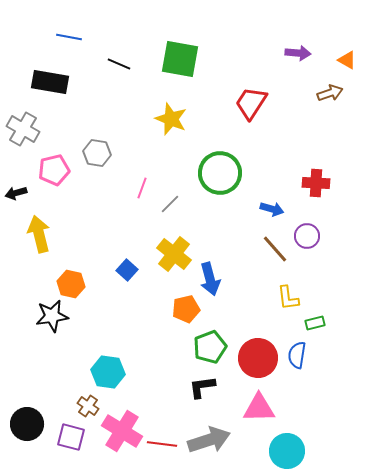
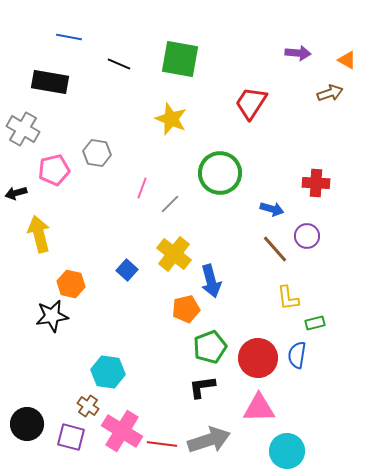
blue arrow at (210, 279): moved 1 px right, 2 px down
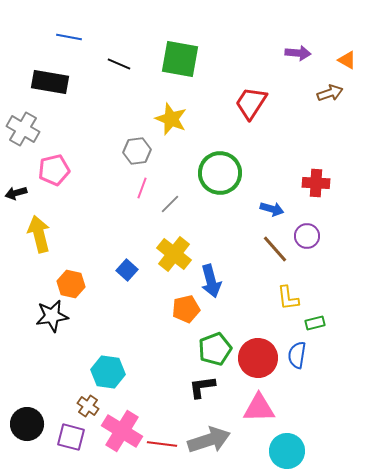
gray hexagon at (97, 153): moved 40 px right, 2 px up; rotated 16 degrees counterclockwise
green pentagon at (210, 347): moved 5 px right, 2 px down
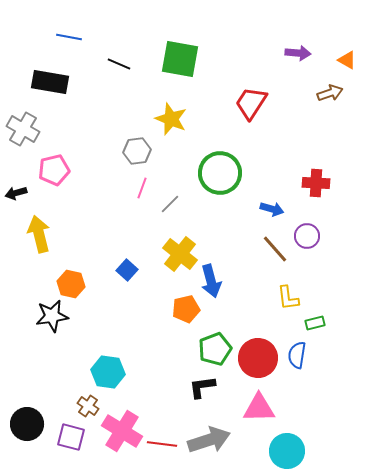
yellow cross at (174, 254): moved 6 px right
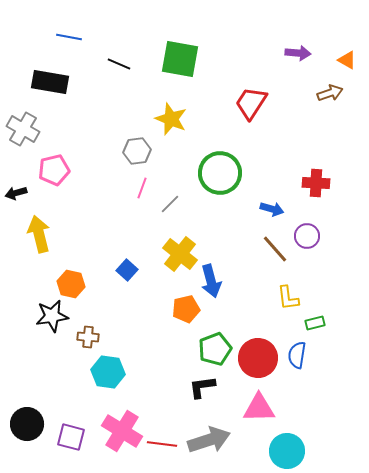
brown cross at (88, 406): moved 69 px up; rotated 30 degrees counterclockwise
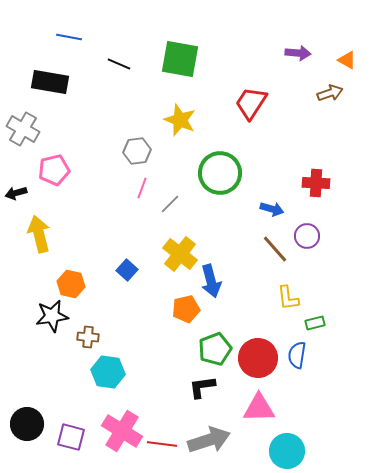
yellow star at (171, 119): moved 9 px right, 1 px down
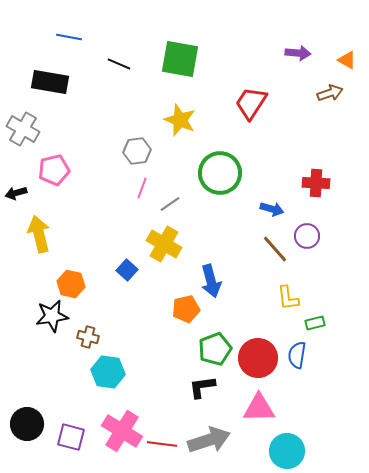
gray line at (170, 204): rotated 10 degrees clockwise
yellow cross at (180, 254): moved 16 px left, 10 px up; rotated 8 degrees counterclockwise
brown cross at (88, 337): rotated 10 degrees clockwise
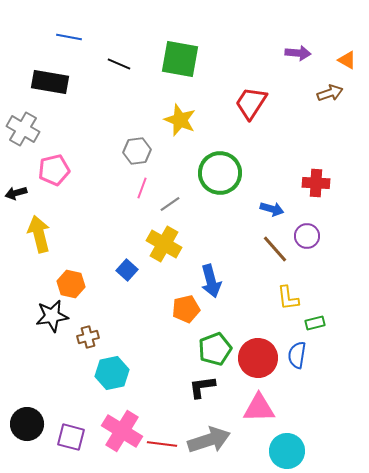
brown cross at (88, 337): rotated 30 degrees counterclockwise
cyan hexagon at (108, 372): moved 4 px right, 1 px down; rotated 20 degrees counterclockwise
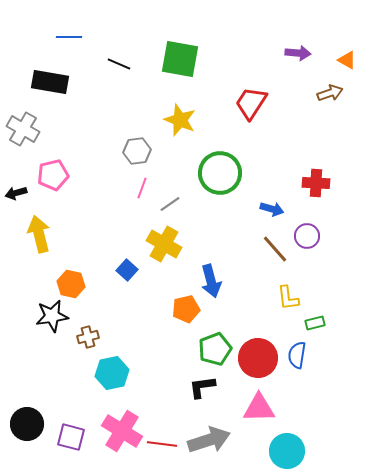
blue line at (69, 37): rotated 10 degrees counterclockwise
pink pentagon at (54, 170): moved 1 px left, 5 px down
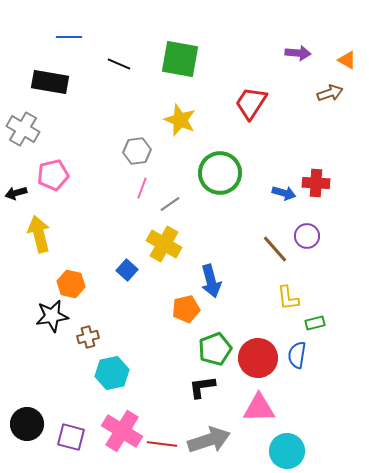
blue arrow at (272, 209): moved 12 px right, 16 px up
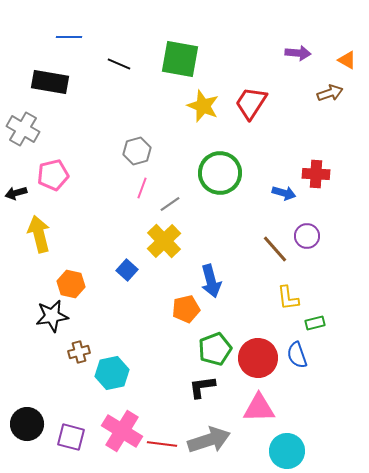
yellow star at (180, 120): moved 23 px right, 14 px up
gray hexagon at (137, 151): rotated 8 degrees counterclockwise
red cross at (316, 183): moved 9 px up
yellow cross at (164, 244): moved 3 px up; rotated 16 degrees clockwise
brown cross at (88, 337): moved 9 px left, 15 px down
blue semicircle at (297, 355): rotated 28 degrees counterclockwise
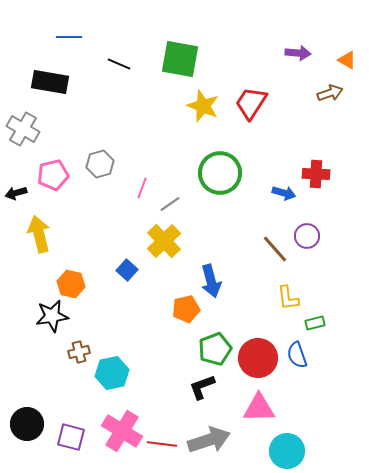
gray hexagon at (137, 151): moved 37 px left, 13 px down
black L-shape at (202, 387): rotated 12 degrees counterclockwise
